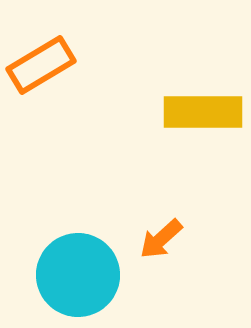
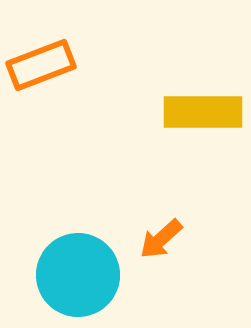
orange rectangle: rotated 10 degrees clockwise
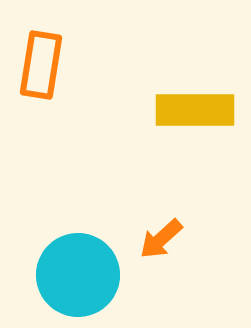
orange rectangle: rotated 60 degrees counterclockwise
yellow rectangle: moved 8 px left, 2 px up
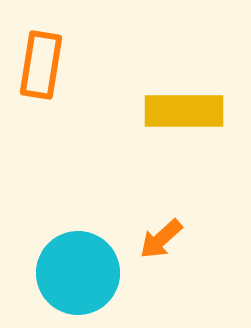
yellow rectangle: moved 11 px left, 1 px down
cyan circle: moved 2 px up
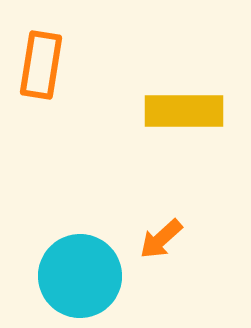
cyan circle: moved 2 px right, 3 px down
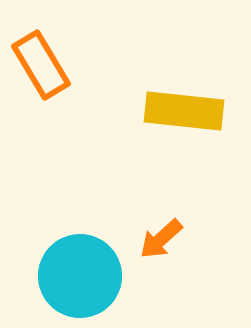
orange rectangle: rotated 40 degrees counterclockwise
yellow rectangle: rotated 6 degrees clockwise
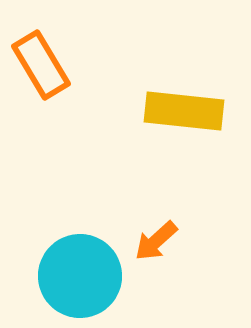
orange arrow: moved 5 px left, 2 px down
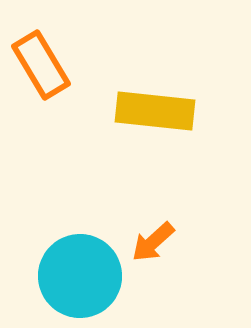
yellow rectangle: moved 29 px left
orange arrow: moved 3 px left, 1 px down
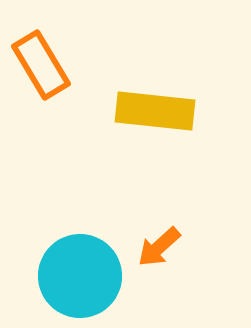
orange arrow: moved 6 px right, 5 px down
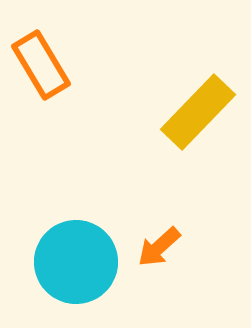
yellow rectangle: moved 43 px right, 1 px down; rotated 52 degrees counterclockwise
cyan circle: moved 4 px left, 14 px up
